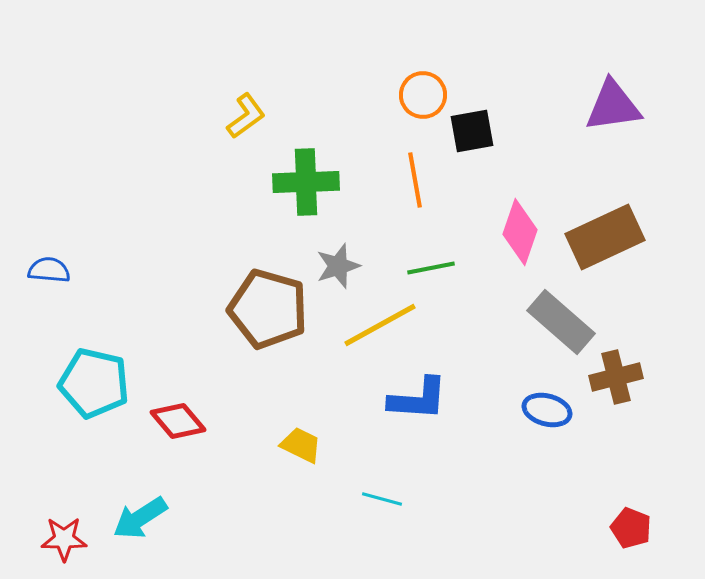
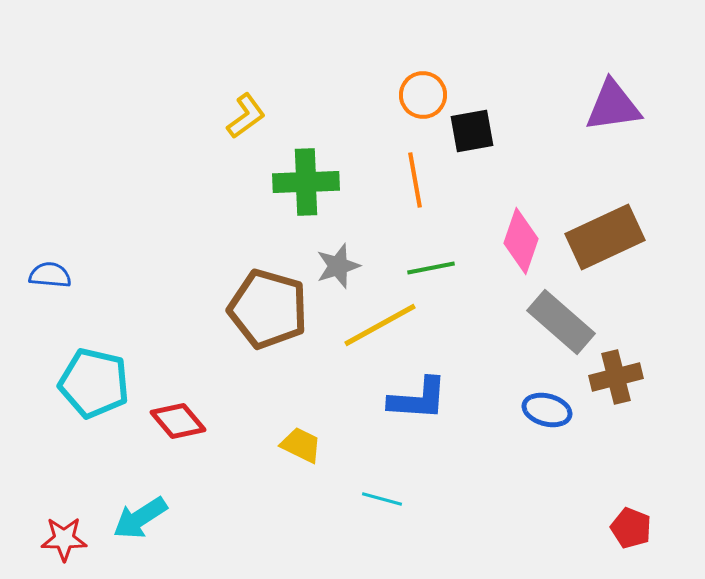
pink diamond: moved 1 px right, 9 px down
blue semicircle: moved 1 px right, 5 px down
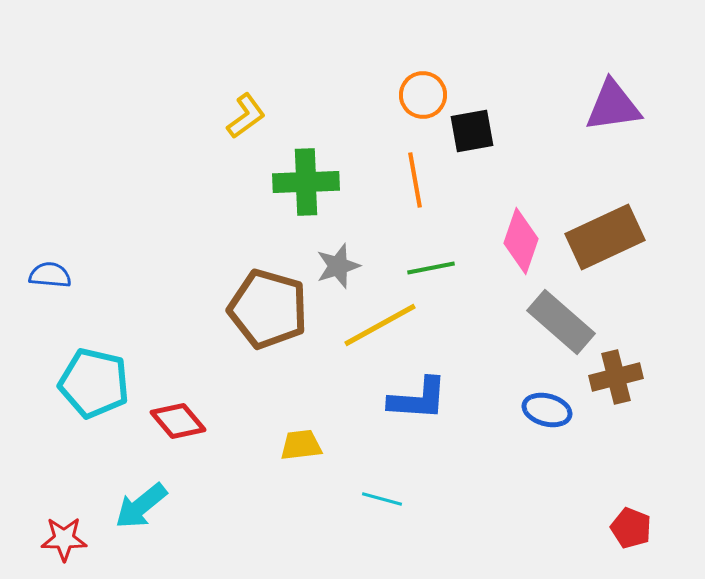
yellow trapezoid: rotated 33 degrees counterclockwise
cyan arrow: moved 1 px right, 12 px up; rotated 6 degrees counterclockwise
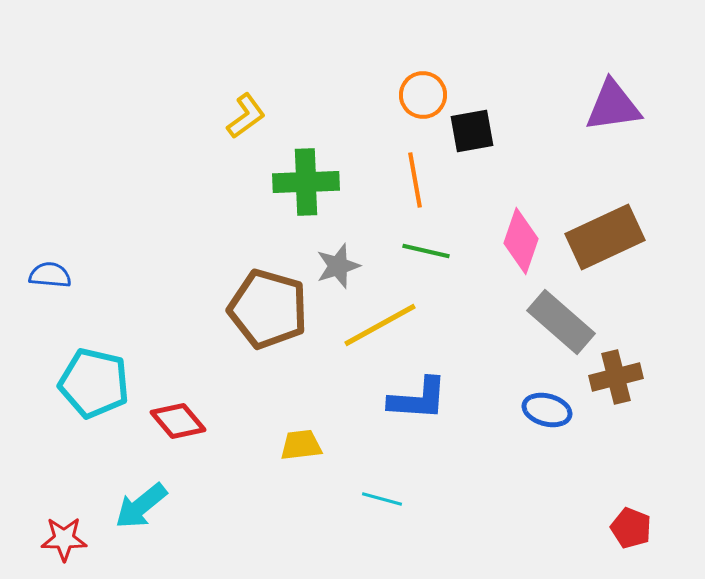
green line: moved 5 px left, 17 px up; rotated 24 degrees clockwise
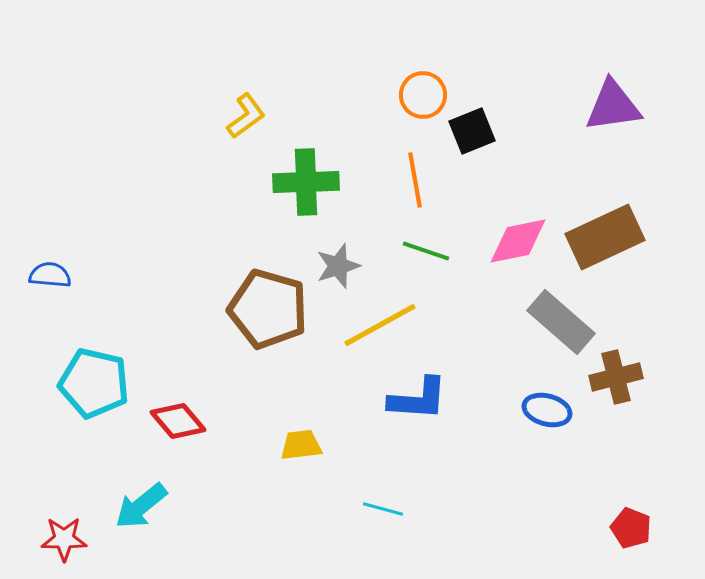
black square: rotated 12 degrees counterclockwise
pink diamond: moved 3 px left; rotated 60 degrees clockwise
green line: rotated 6 degrees clockwise
cyan line: moved 1 px right, 10 px down
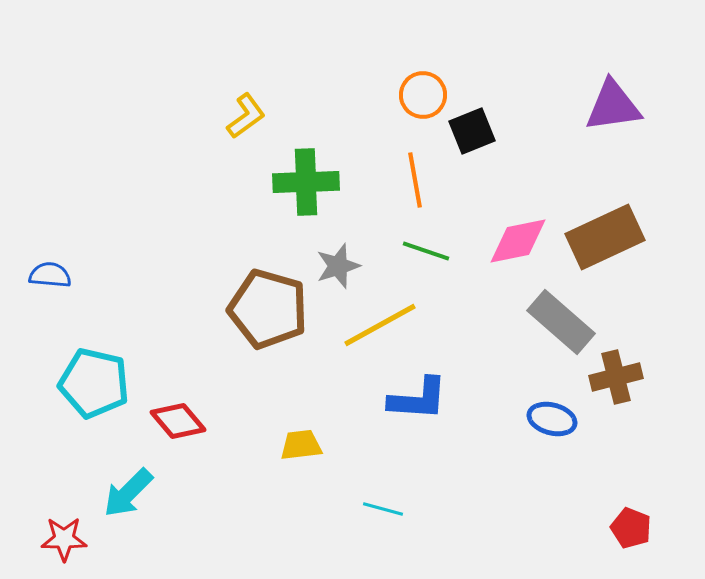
blue ellipse: moved 5 px right, 9 px down
cyan arrow: moved 13 px left, 13 px up; rotated 6 degrees counterclockwise
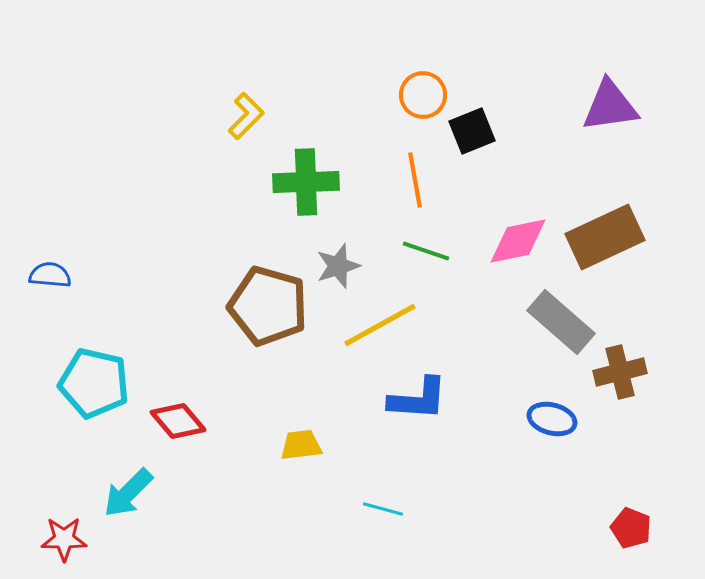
purple triangle: moved 3 px left
yellow L-shape: rotated 9 degrees counterclockwise
brown pentagon: moved 3 px up
brown cross: moved 4 px right, 5 px up
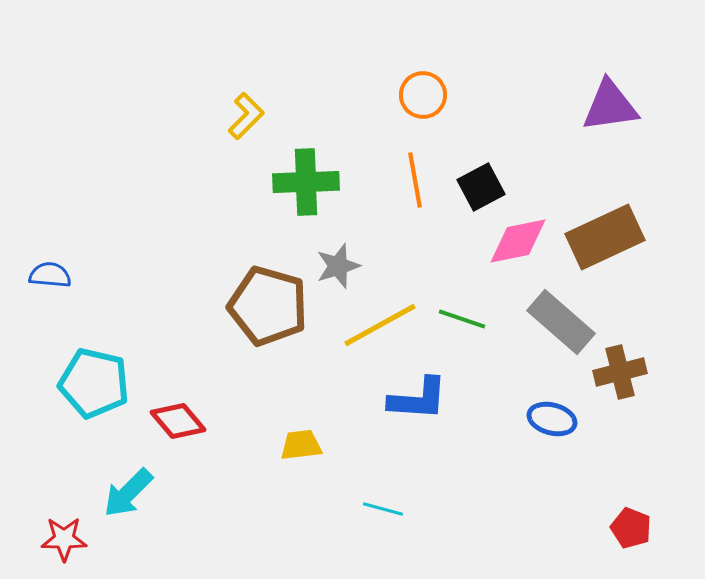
black square: moved 9 px right, 56 px down; rotated 6 degrees counterclockwise
green line: moved 36 px right, 68 px down
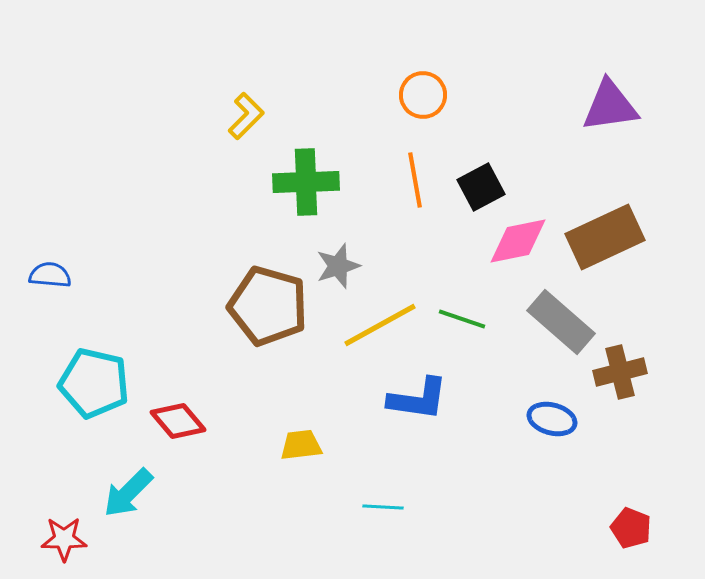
blue L-shape: rotated 4 degrees clockwise
cyan line: moved 2 px up; rotated 12 degrees counterclockwise
